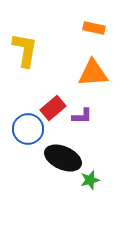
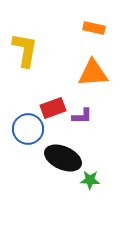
red rectangle: rotated 20 degrees clockwise
green star: rotated 18 degrees clockwise
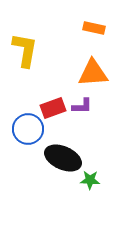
purple L-shape: moved 10 px up
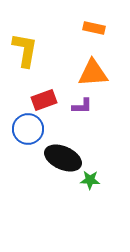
red rectangle: moved 9 px left, 8 px up
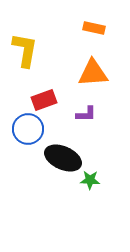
purple L-shape: moved 4 px right, 8 px down
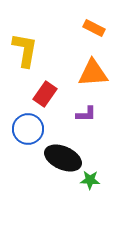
orange rectangle: rotated 15 degrees clockwise
red rectangle: moved 1 px right, 6 px up; rotated 35 degrees counterclockwise
